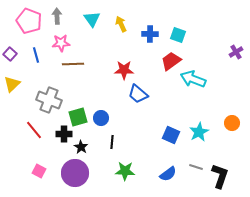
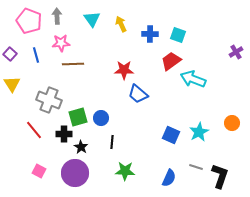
yellow triangle: rotated 18 degrees counterclockwise
blue semicircle: moved 1 px right, 4 px down; rotated 30 degrees counterclockwise
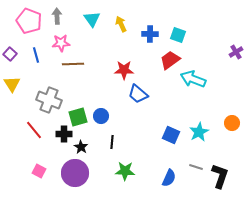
red trapezoid: moved 1 px left, 1 px up
blue circle: moved 2 px up
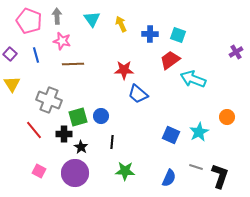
pink star: moved 1 px right, 2 px up; rotated 18 degrees clockwise
orange circle: moved 5 px left, 6 px up
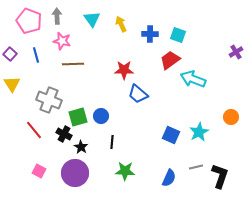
orange circle: moved 4 px right
black cross: rotated 28 degrees clockwise
gray line: rotated 32 degrees counterclockwise
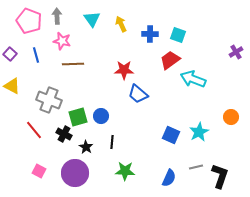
yellow triangle: moved 2 px down; rotated 30 degrees counterclockwise
black star: moved 5 px right
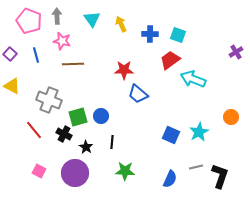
blue semicircle: moved 1 px right, 1 px down
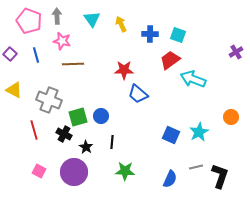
yellow triangle: moved 2 px right, 4 px down
red line: rotated 24 degrees clockwise
purple circle: moved 1 px left, 1 px up
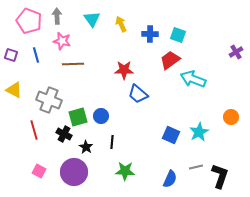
purple square: moved 1 px right, 1 px down; rotated 24 degrees counterclockwise
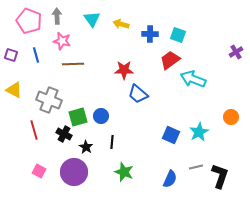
yellow arrow: rotated 49 degrees counterclockwise
green star: moved 1 px left, 1 px down; rotated 18 degrees clockwise
